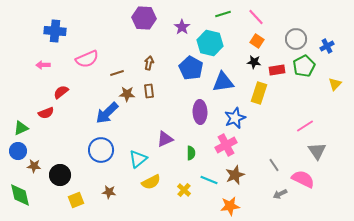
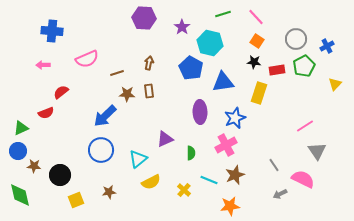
blue cross at (55, 31): moved 3 px left
blue arrow at (107, 113): moved 2 px left, 3 px down
brown star at (109, 192): rotated 16 degrees counterclockwise
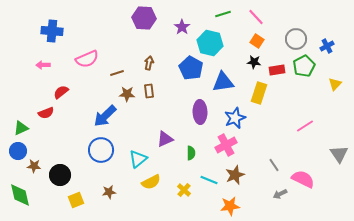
gray triangle at (317, 151): moved 22 px right, 3 px down
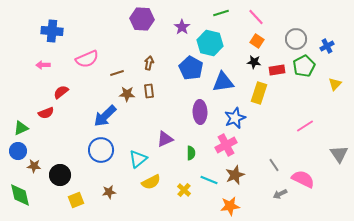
green line at (223, 14): moved 2 px left, 1 px up
purple hexagon at (144, 18): moved 2 px left, 1 px down
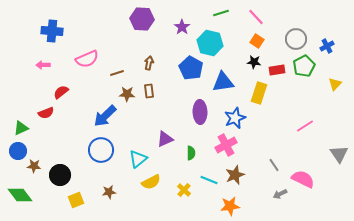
green diamond at (20, 195): rotated 25 degrees counterclockwise
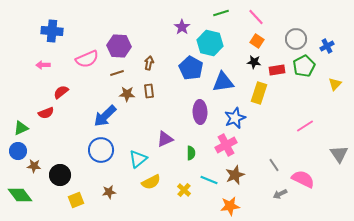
purple hexagon at (142, 19): moved 23 px left, 27 px down
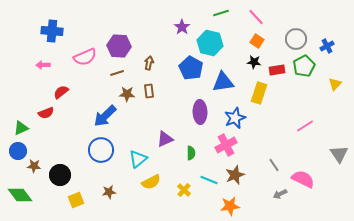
pink semicircle at (87, 59): moved 2 px left, 2 px up
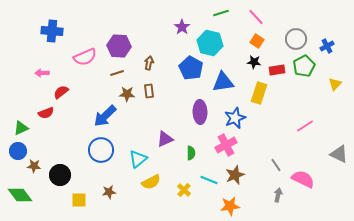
pink arrow at (43, 65): moved 1 px left, 8 px down
gray triangle at (339, 154): rotated 30 degrees counterclockwise
gray line at (274, 165): moved 2 px right
gray arrow at (280, 194): moved 2 px left, 1 px down; rotated 128 degrees clockwise
yellow square at (76, 200): moved 3 px right; rotated 21 degrees clockwise
